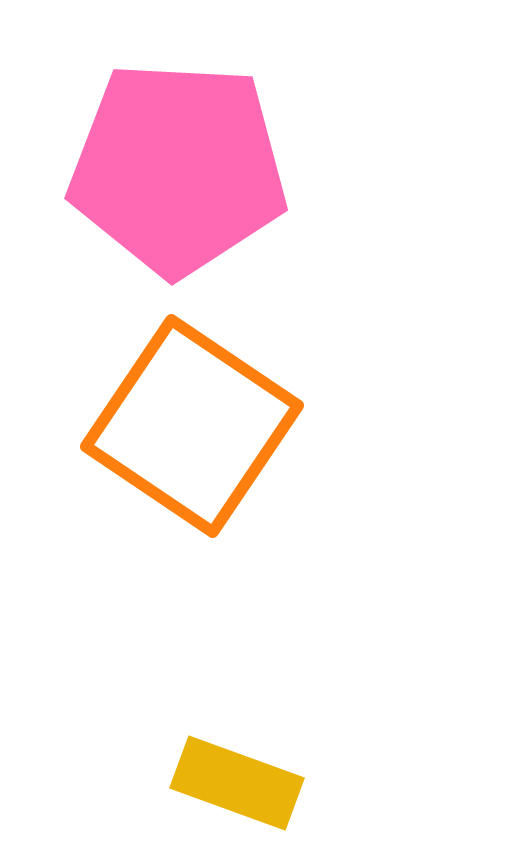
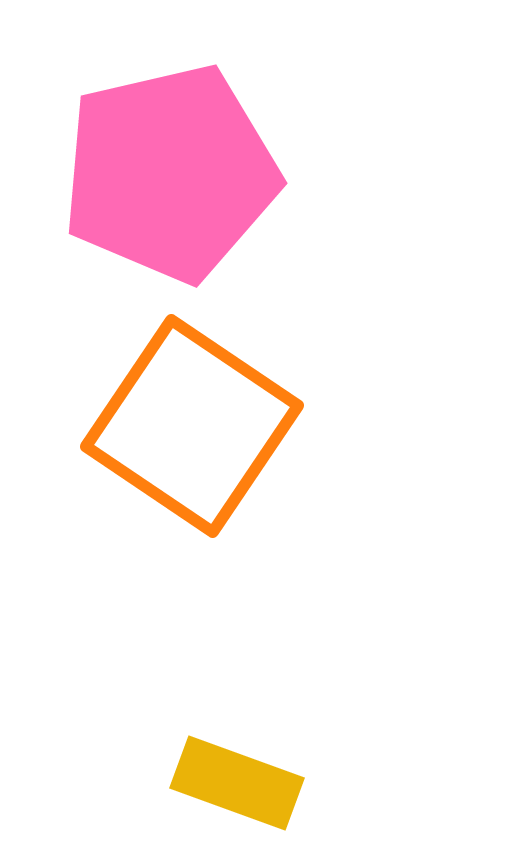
pink pentagon: moved 8 px left, 5 px down; rotated 16 degrees counterclockwise
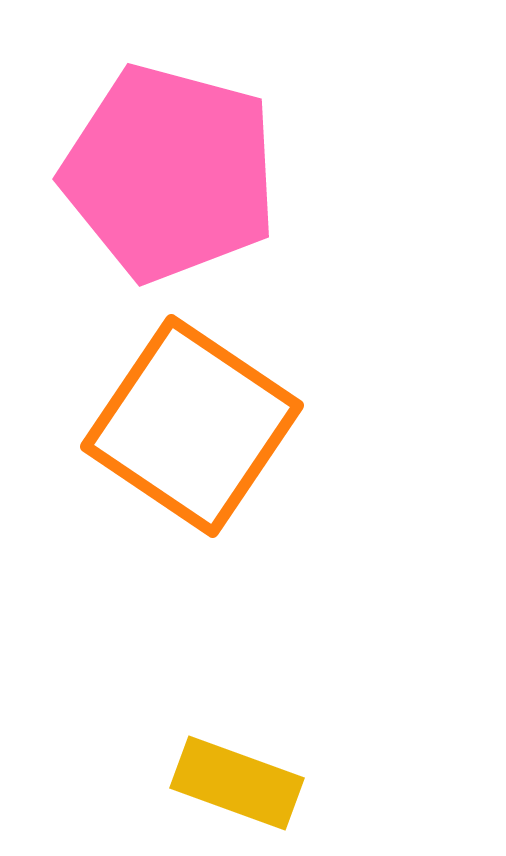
pink pentagon: rotated 28 degrees clockwise
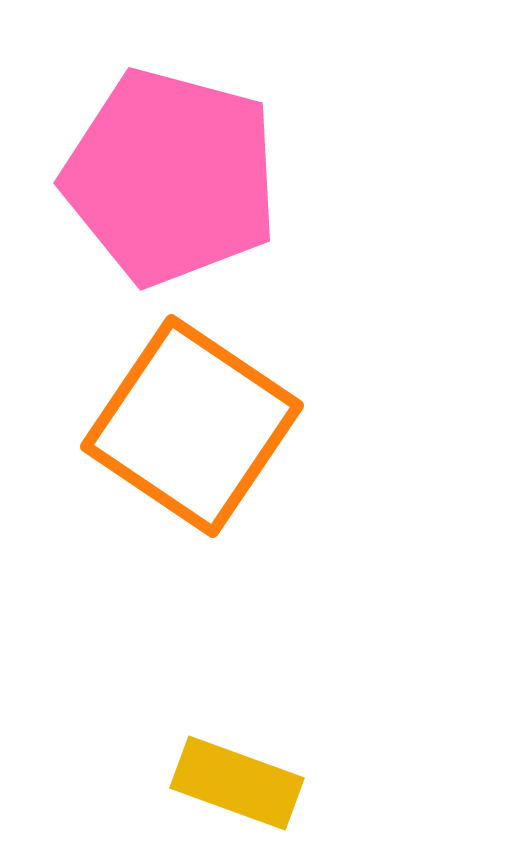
pink pentagon: moved 1 px right, 4 px down
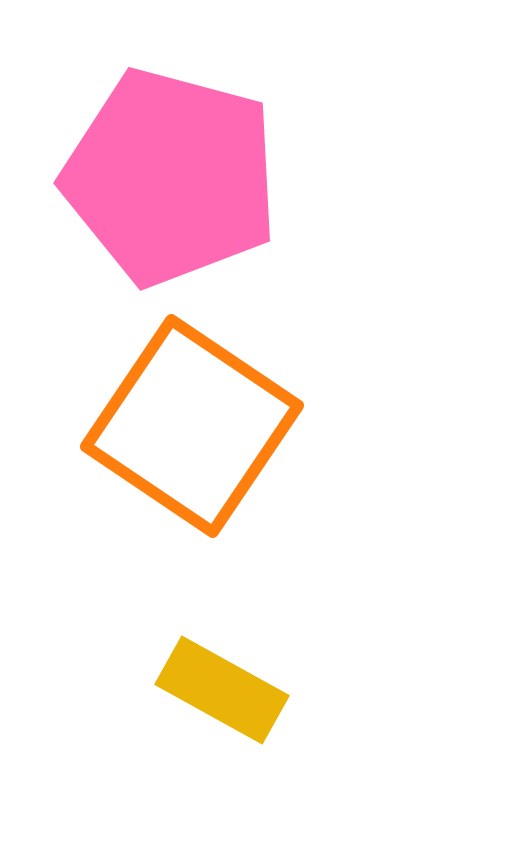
yellow rectangle: moved 15 px left, 93 px up; rotated 9 degrees clockwise
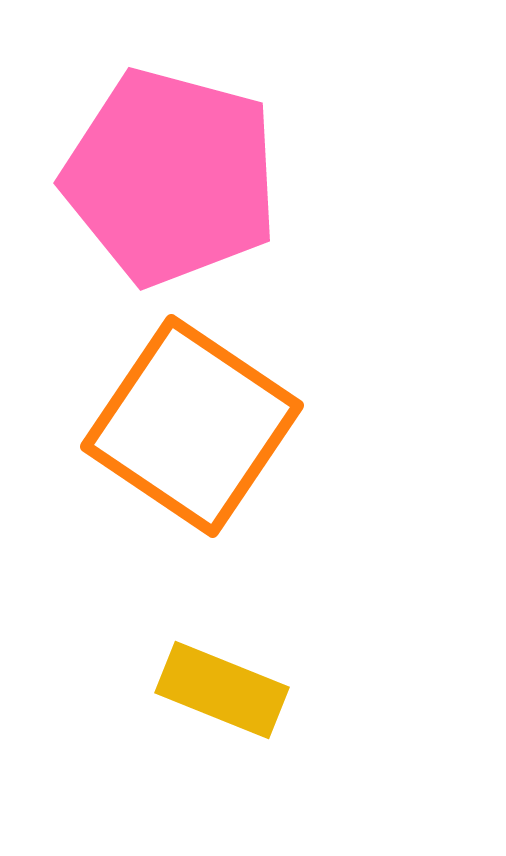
yellow rectangle: rotated 7 degrees counterclockwise
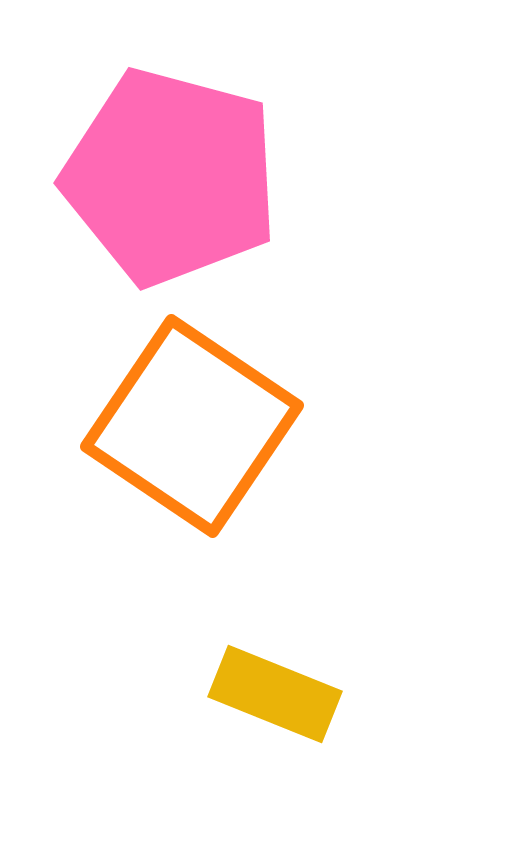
yellow rectangle: moved 53 px right, 4 px down
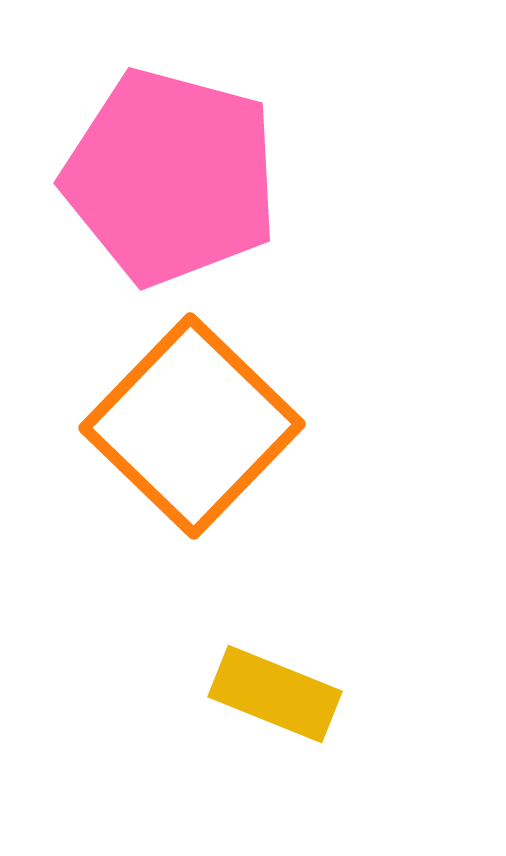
orange square: rotated 10 degrees clockwise
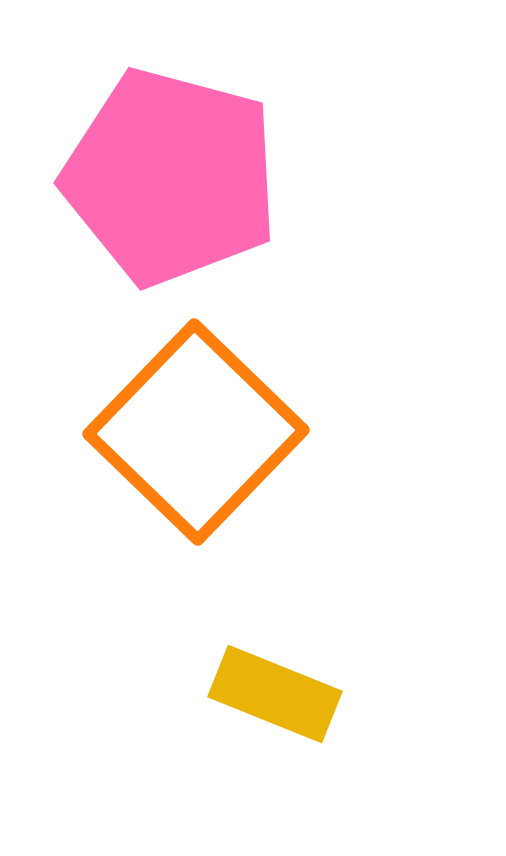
orange square: moved 4 px right, 6 px down
